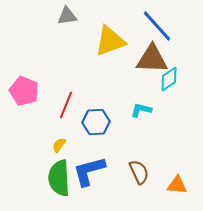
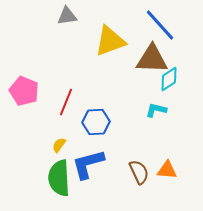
blue line: moved 3 px right, 1 px up
red line: moved 3 px up
cyan L-shape: moved 15 px right
blue L-shape: moved 1 px left, 7 px up
orange triangle: moved 10 px left, 15 px up
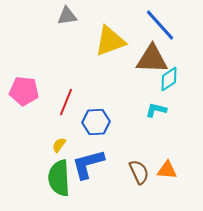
pink pentagon: rotated 16 degrees counterclockwise
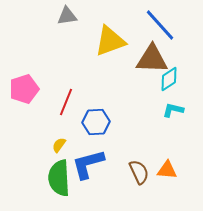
pink pentagon: moved 2 px up; rotated 24 degrees counterclockwise
cyan L-shape: moved 17 px right
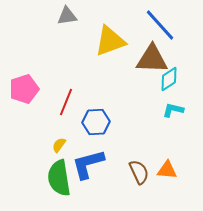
green semicircle: rotated 6 degrees counterclockwise
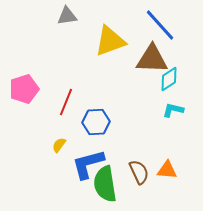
green semicircle: moved 46 px right, 6 px down
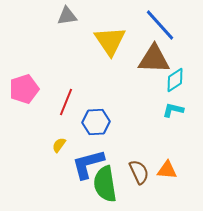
yellow triangle: rotated 44 degrees counterclockwise
brown triangle: moved 2 px right
cyan diamond: moved 6 px right, 1 px down
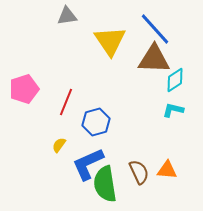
blue line: moved 5 px left, 4 px down
blue hexagon: rotated 12 degrees counterclockwise
blue L-shape: rotated 9 degrees counterclockwise
